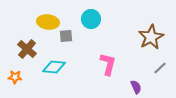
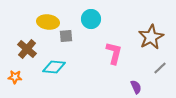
pink L-shape: moved 6 px right, 11 px up
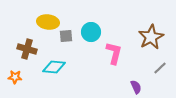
cyan circle: moved 13 px down
brown cross: rotated 24 degrees counterclockwise
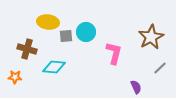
cyan circle: moved 5 px left
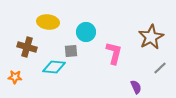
gray square: moved 5 px right, 15 px down
brown cross: moved 2 px up
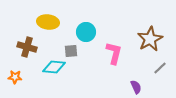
brown star: moved 1 px left, 2 px down
